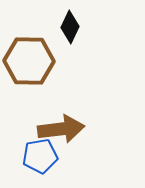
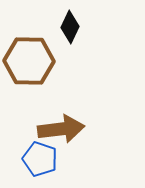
blue pentagon: moved 3 px down; rotated 28 degrees clockwise
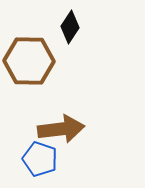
black diamond: rotated 8 degrees clockwise
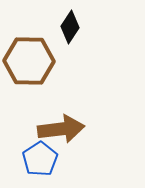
blue pentagon: rotated 20 degrees clockwise
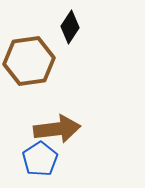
brown hexagon: rotated 9 degrees counterclockwise
brown arrow: moved 4 px left
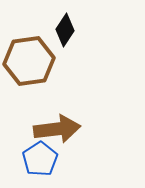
black diamond: moved 5 px left, 3 px down
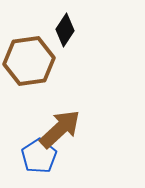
brown arrow: moved 3 px right; rotated 36 degrees counterclockwise
blue pentagon: moved 1 px left, 3 px up
